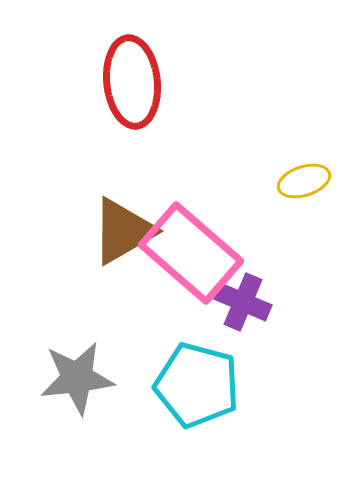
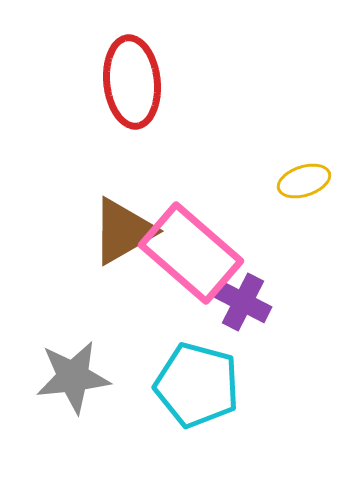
purple cross: rotated 4 degrees clockwise
gray star: moved 4 px left, 1 px up
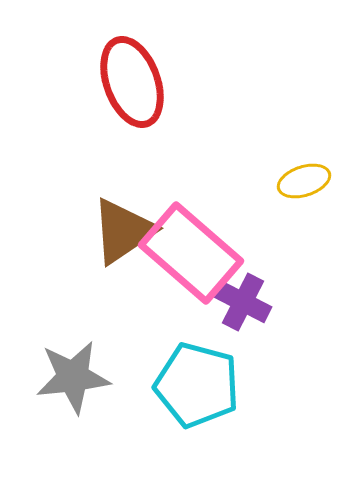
red ellipse: rotated 14 degrees counterclockwise
brown triangle: rotated 4 degrees counterclockwise
